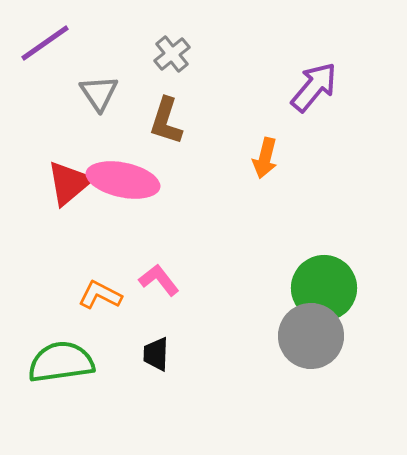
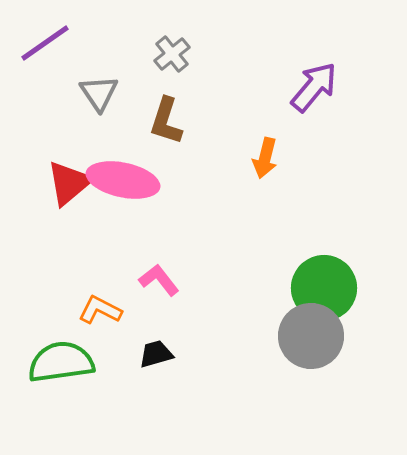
orange L-shape: moved 15 px down
black trapezoid: rotated 72 degrees clockwise
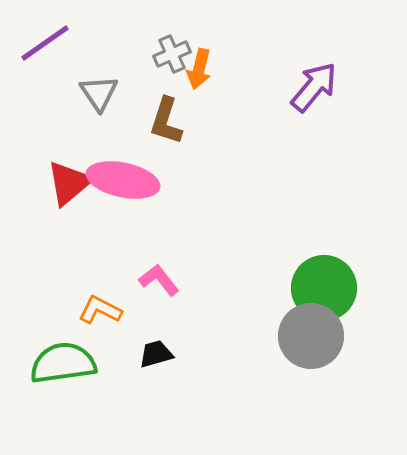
gray cross: rotated 15 degrees clockwise
orange arrow: moved 66 px left, 89 px up
green semicircle: moved 2 px right, 1 px down
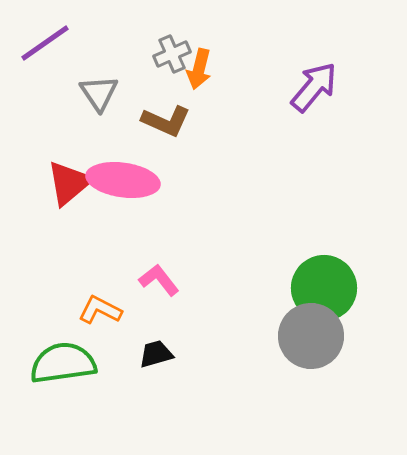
brown L-shape: rotated 84 degrees counterclockwise
pink ellipse: rotated 4 degrees counterclockwise
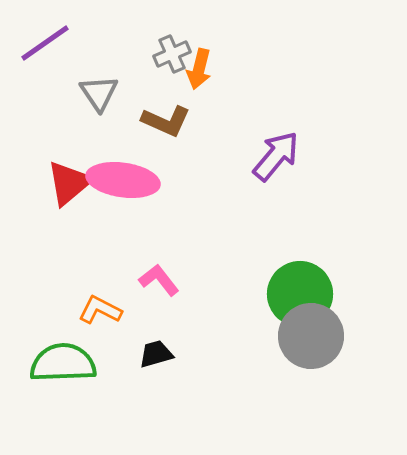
purple arrow: moved 38 px left, 69 px down
green circle: moved 24 px left, 6 px down
green semicircle: rotated 6 degrees clockwise
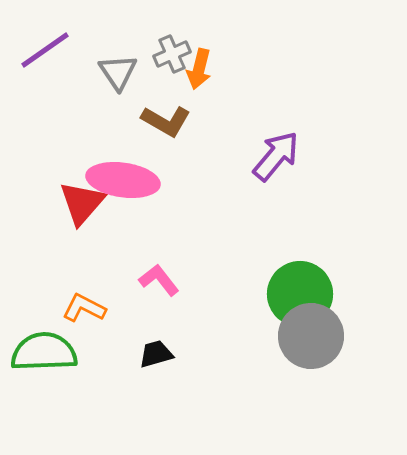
purple line: moved 7 px down
gray triangle: moved 19 px right, 21 px up
brown L-shape: rotated 6 degrees clockwise
red triangle: moved 13 px right, 20 px down; rotated 9 degrees counterclockwise
orange L-shape: moved 16 px left, 2 px up
green semicircle: moved 19 px left, 11 px up
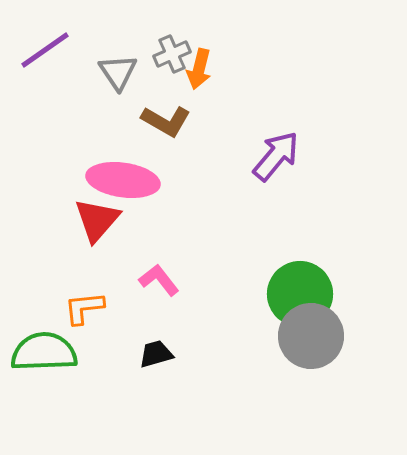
red triangle: moved 15 px right, 17 px down
orange L-shape: rotated 33 degrees counterclockwise
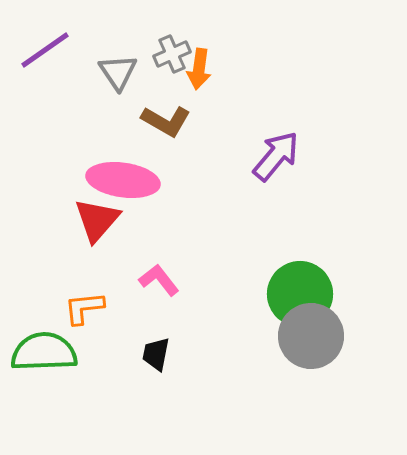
orange arrow: rotated 6 degrees counterclockwise
black trapezoid: rotated 63 degrees counterclockwise
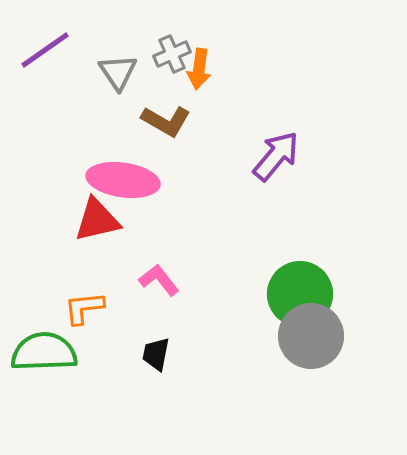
red triangle: rotated 36 degrees clockwise
